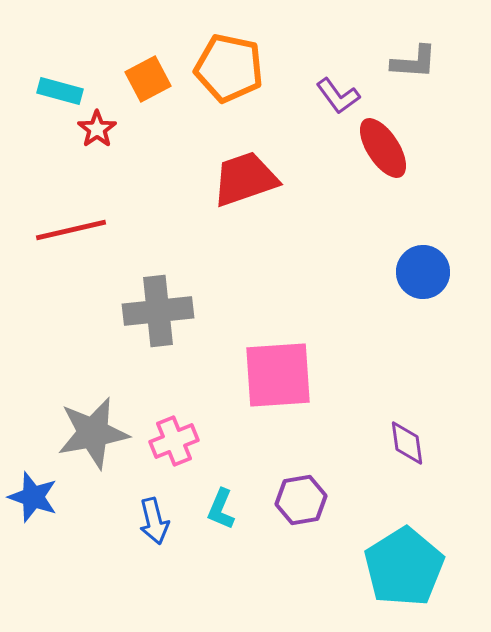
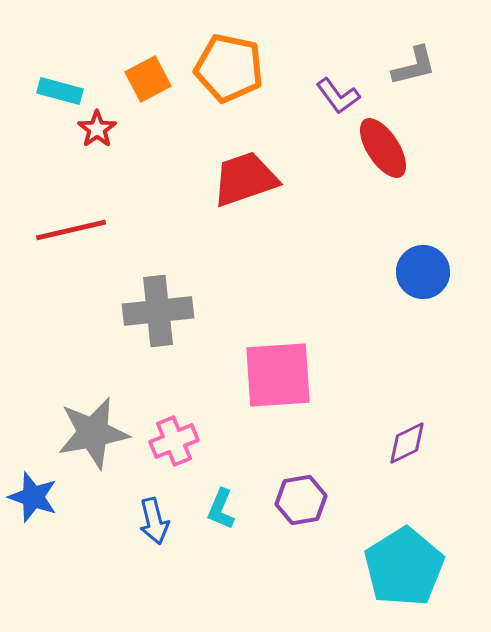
gray L-shape: moved 4 px down; rotated 18 degrees counterclockwise
purple diamond: rotated 72 degrees clockwise
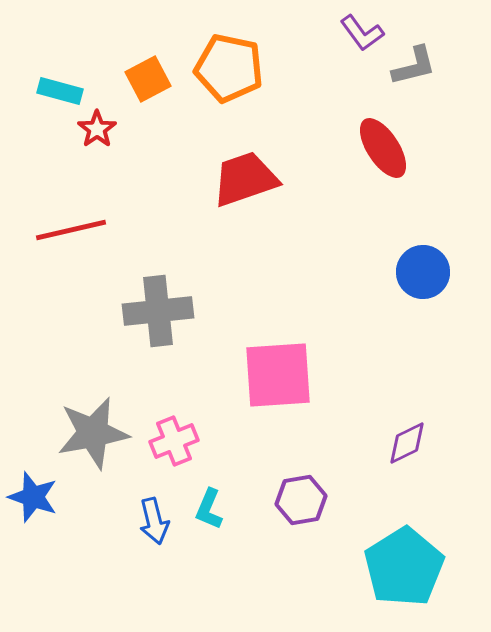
purple L-shape: moved 24 px right, 63 px up
cyan L-shape: moved 12 px left
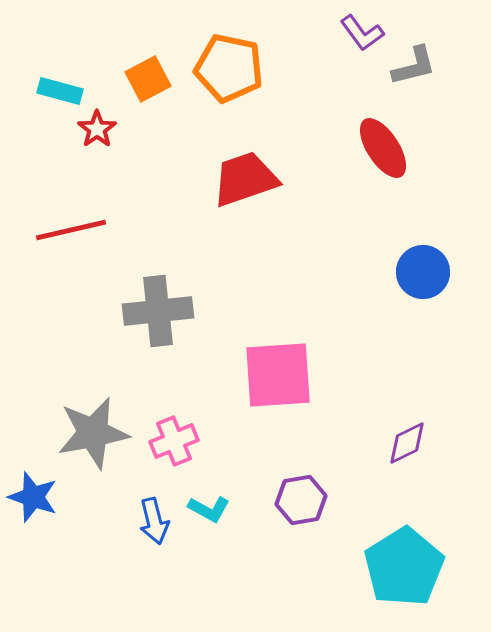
cyan L-shape: rotated 84 degrees counterclockwise
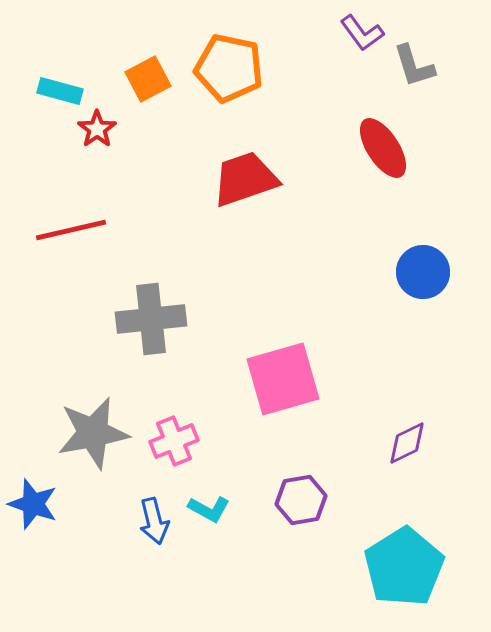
gray L-shape: rotated 87 degrees clockwise
gray cross: moved 7 px left, 8 px down
pink square: moved 5 px right, 4 px down; rotated 12 degrees counterclockwise
blue star: moved 7 px down
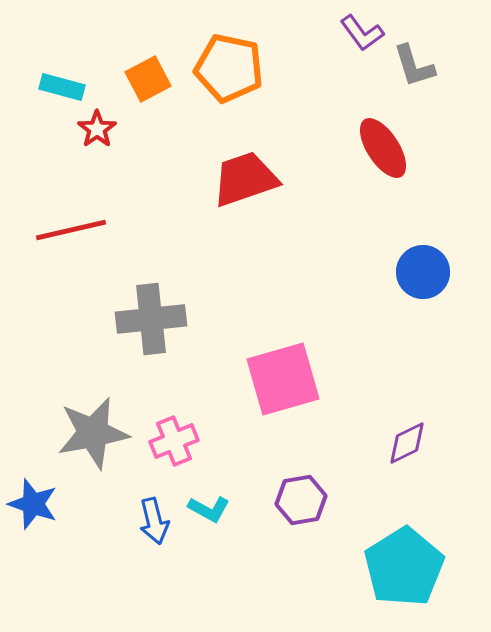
cyan rectangle: moved 2 px right, 4 px up
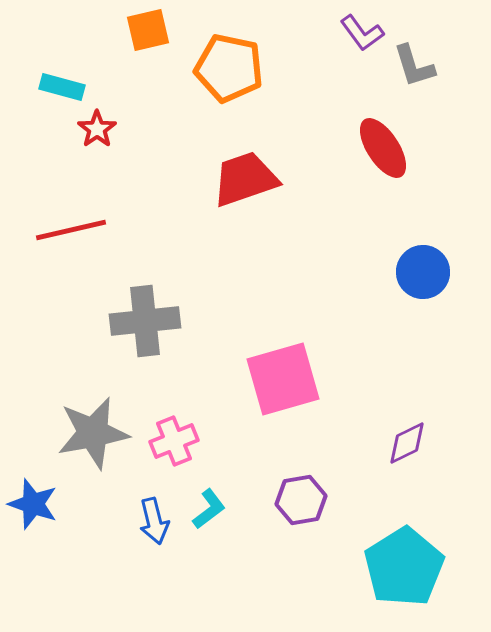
orange square: moved 49 px up; rotated 15 degrees clockwise
gray cross: moved 6 px left, 2 px down
cyan L-shape: rotated 66 degrees counterclockwise
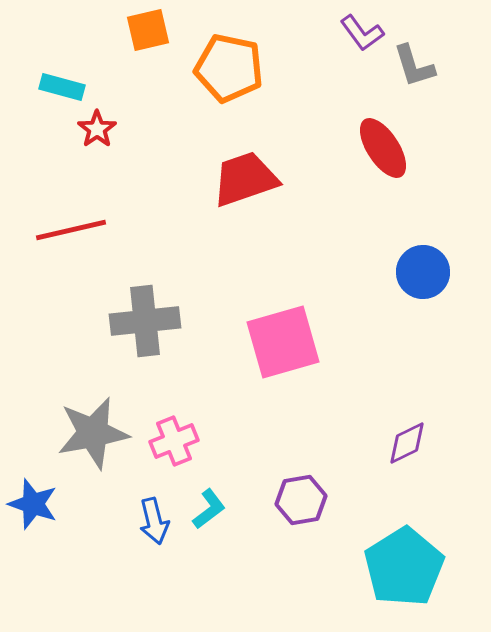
pink square: moved 37 px up
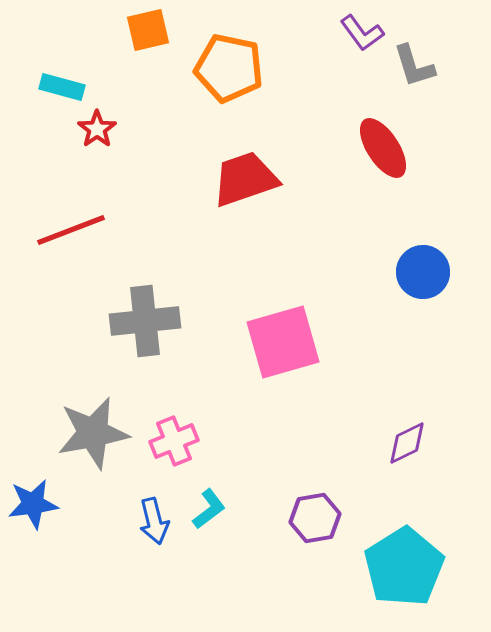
red line: rotated 8 degrees counterclockwise
purple hexagon: moved 14 px right, 18 px down
blue star: rotated 27 degrees counterclockwise
